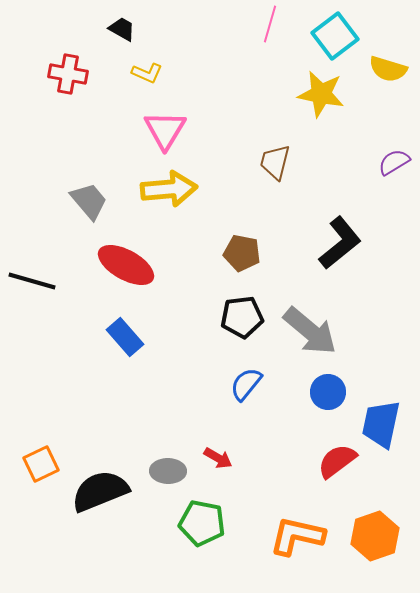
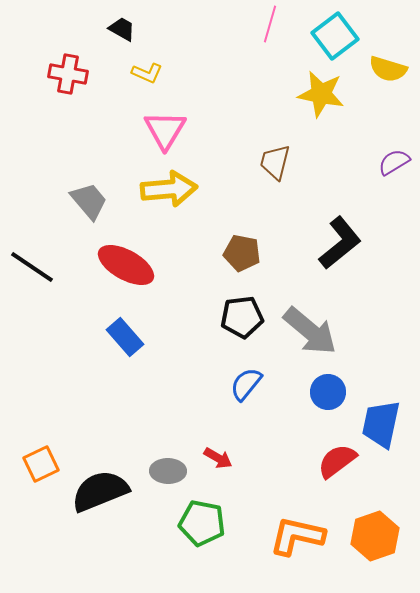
black line: moved 14 px up; rotated 18 degrees clockwise
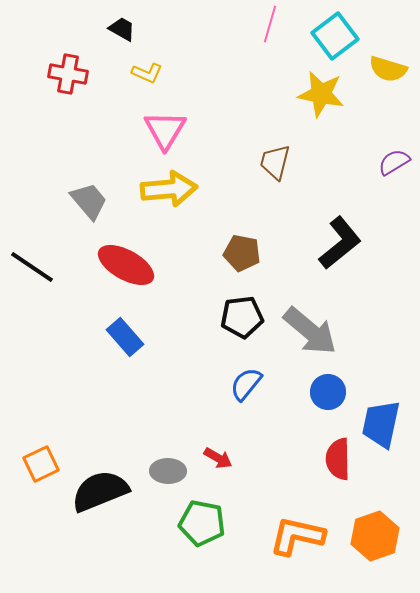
red semicircle: moved 1 px right, 2 px up; rotated 54 degrees counterclockwise
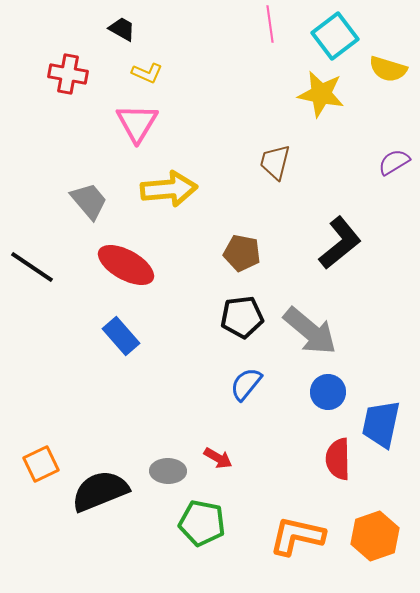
pink line: rotated 24 degrees counterclockwise
pink triangle: moved 28 px left, 7 px up
blue rectangle: moved 4 px left, 1 px up
